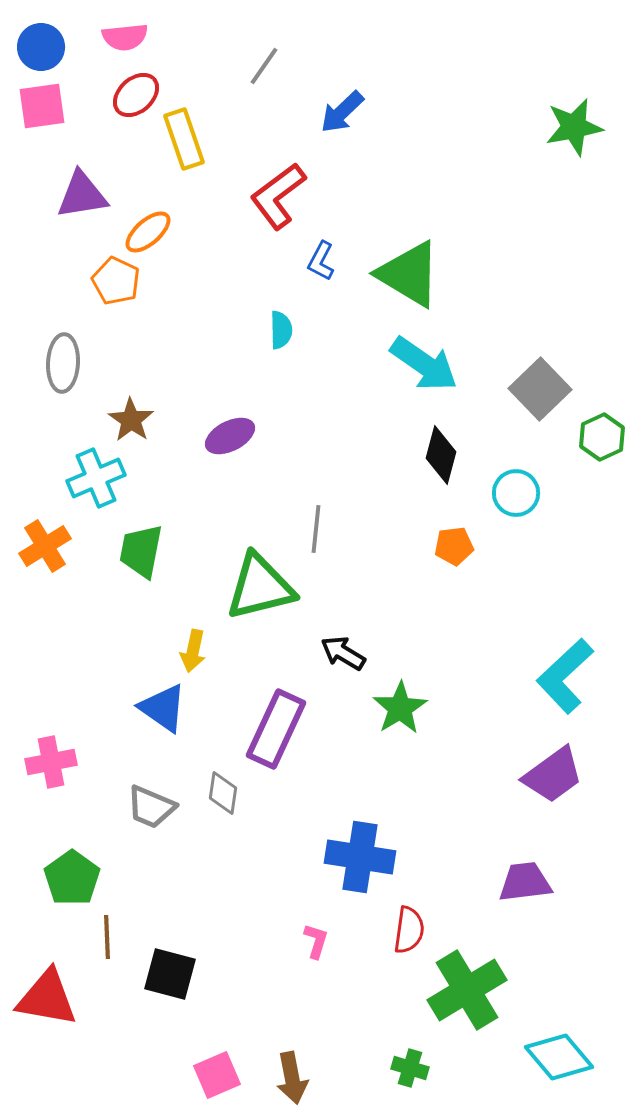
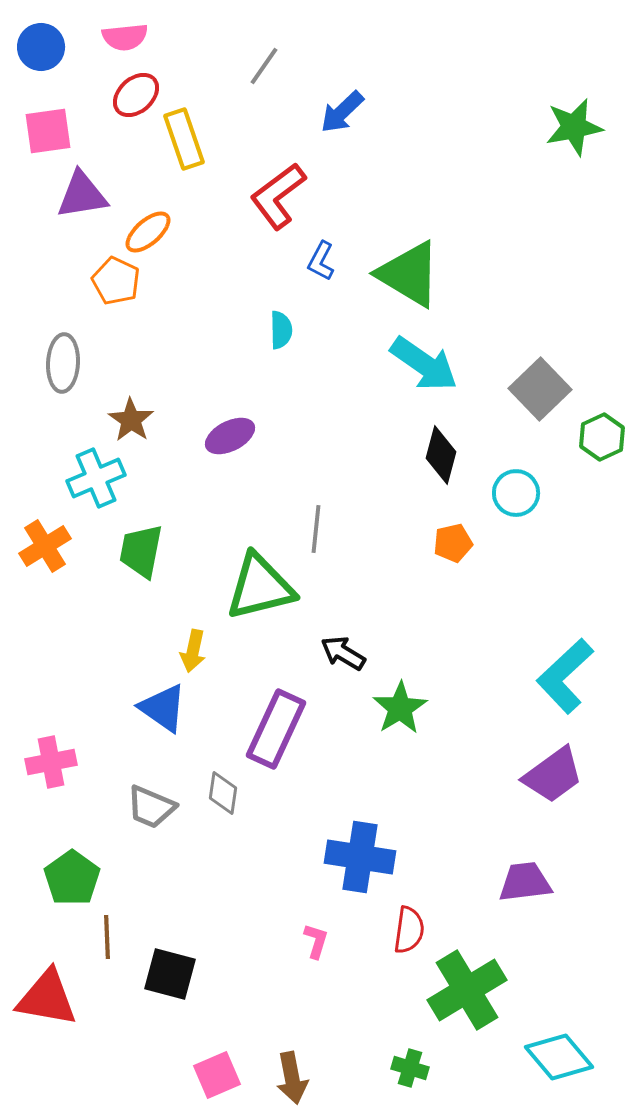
pink square at (42, 106): moved 6 px right, 25 px down
orange pentagon at (454, 546): moved 1 px left, 3 px up; rotated 6 degrees counterclockwise
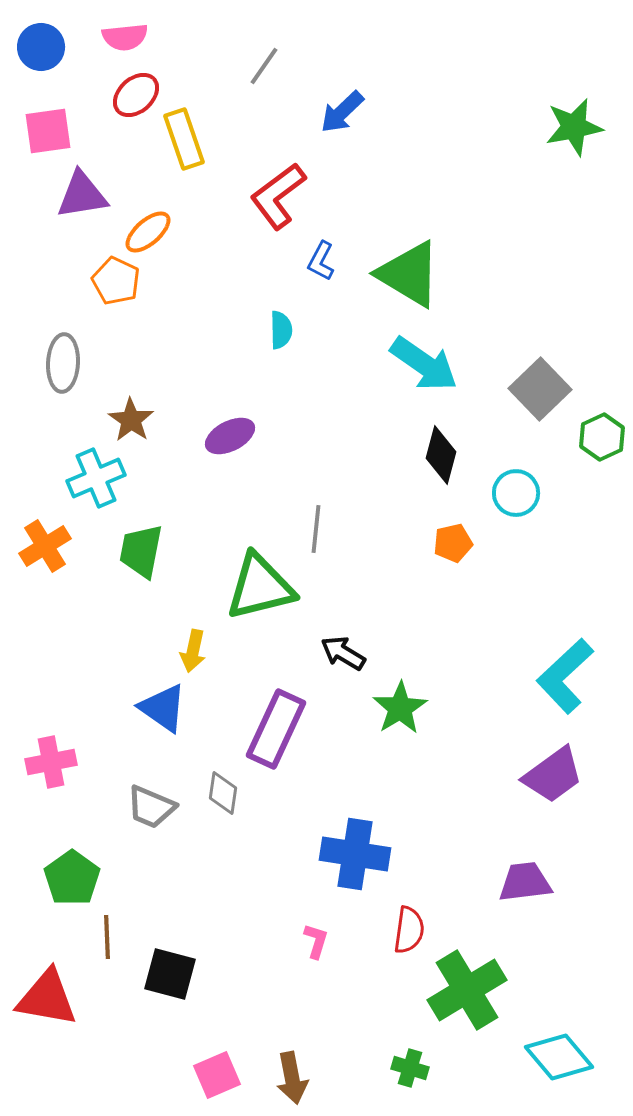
blue cross at (360, 857): moved 5 px left, 3 px up
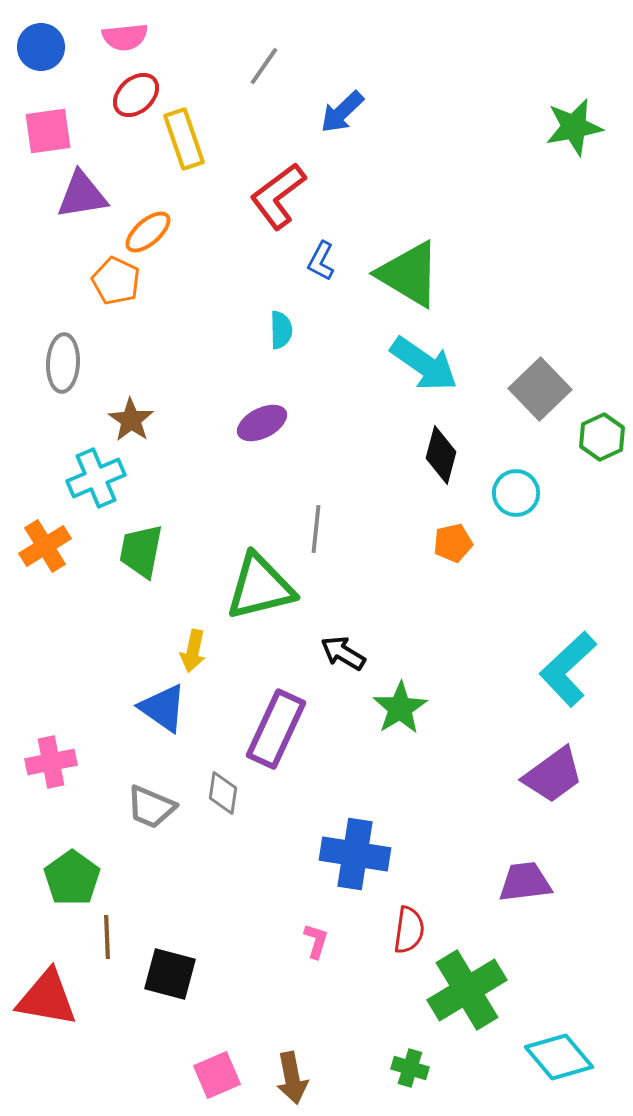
purple ellipse at (230, 436): moved 32 px right, 13 px up
cyan L-shape at (565, 676): moved 3 px right, 7 px up
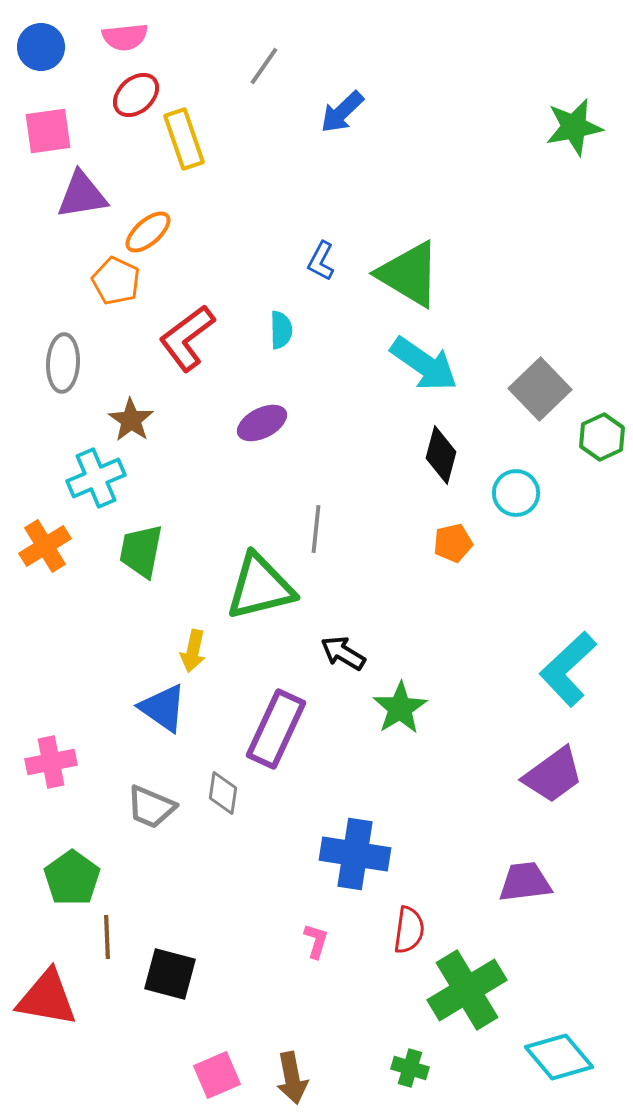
red L-shape at (278, 196): moved 91 px left, 142 px down
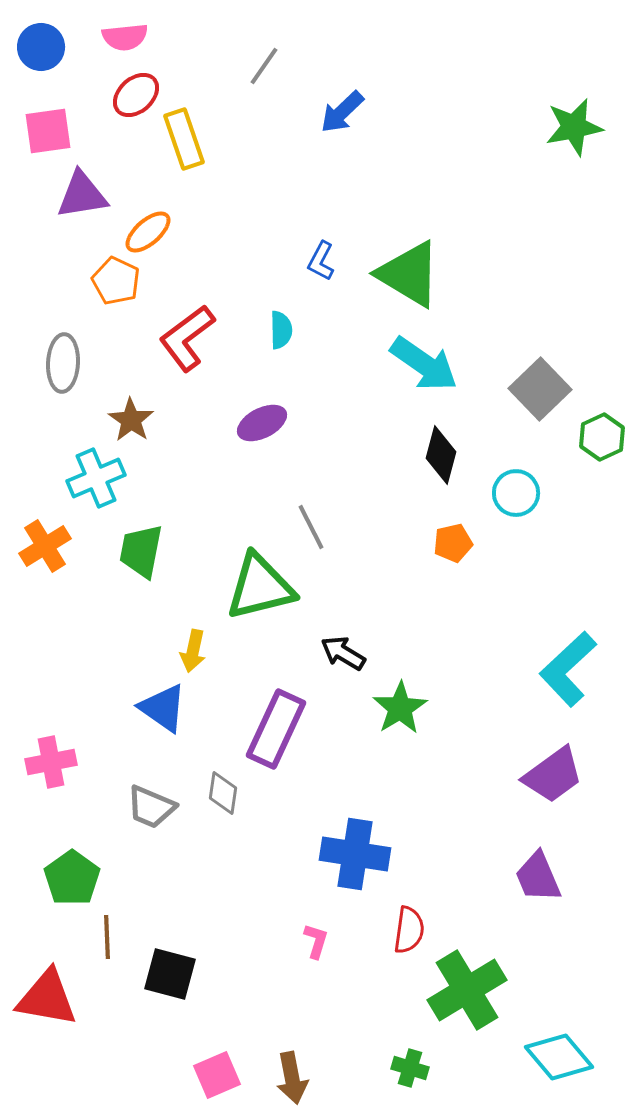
gray line at (316, 529): moved 5 px left, 2 px up; rotated 33 degrees counterclockwise
purple trapezoid at (525, 882): moved 13 px right, 5 px up; rotated 106 degrees counterclockwise
